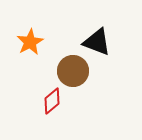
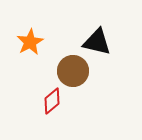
black triangle: rotated 8 degrees counterclockwise
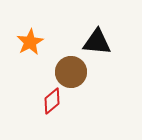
black triangle: rotated 8 degrees counterclockwise
brown circle: moved 2 px left, 1 px down
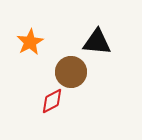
red diamond: rotated 12 degrees clockwise
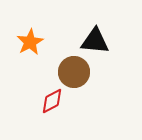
black triangle: moved 2 px left, 1 px up
brown circle: moved 3 px right
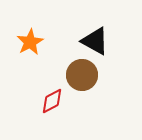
black triangle: rotated 24 degrees clockwise
brown circle: moved 8 px right, 3 px down
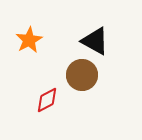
orange star: moved 1 px left, 2 px up
red diamond: moved 5 px left, 1 px up
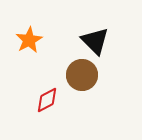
black triangle: rotated 16 degrees clockwise
